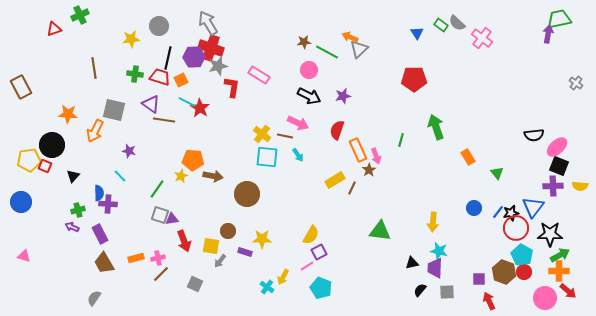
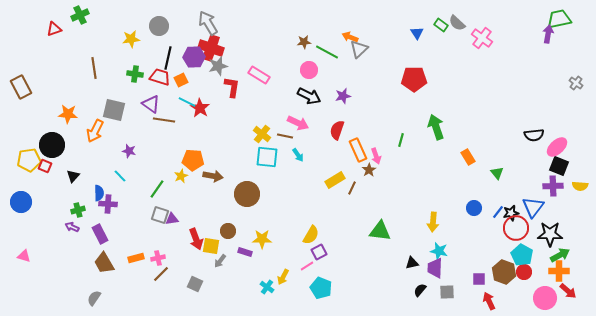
red arrow at (184, 241): moved 12 px right, 2 px up
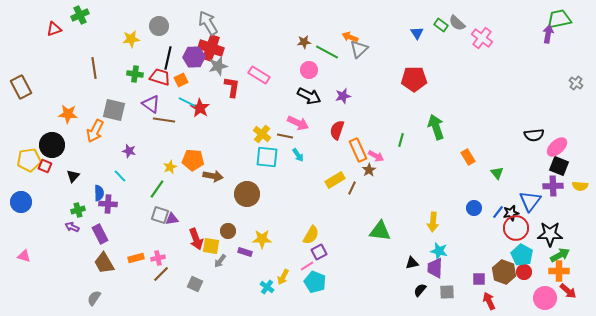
pink arrow at (376, 156): rotated 42 degrees counterclockwise
yellow star at (181, 176): moved 11 px left, 9 px up
blue triangle at (533, 207): moved 3 px left, 6 px up
cyan pentagon at (321, 288): moved 6 px left, 6 px up
